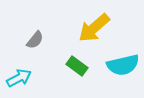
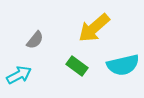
cyan arrow: moved 3 px up
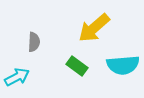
gray semicircle: moved 1 px left, 2 px down; rotated 36 degrees counterclockwise
cyan semicircle: rotated 8 degrees clockwise
cyan arrow: moved 2 px left, 2 px down
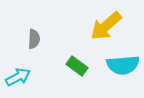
yellow arrow: moved 12 px right, 2 px up
gray semicircle: moved 3 px up
cyan arrow: moved 1 px right
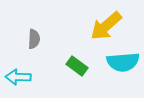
cyan semicircle: moved 3 px up
cyan arrow: rotated 150 degrees counterclockwise
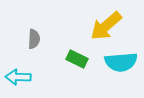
cyan semicircle: moved 2 px left
green rectangle: moved 7 px up; rotated 10 degrees counterclockwise
